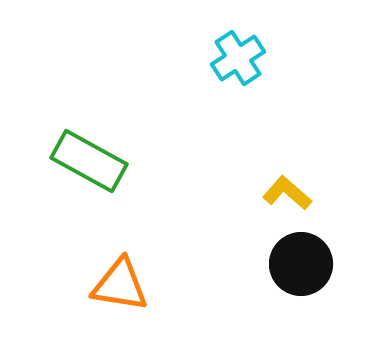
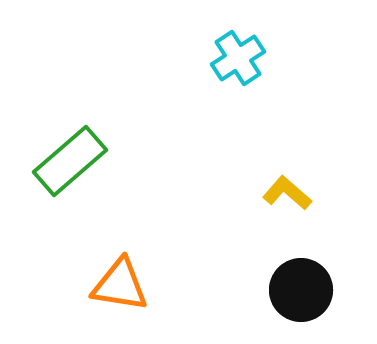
green rectangle: moved 19 px left; rotated 70 degrees counterclockwise
black circle: moved 26 px down
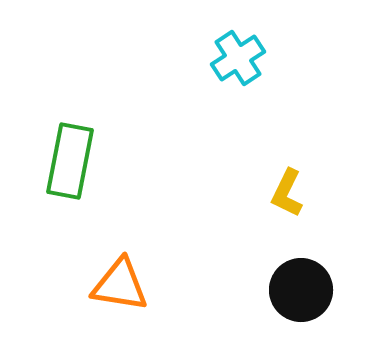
green rectangle: rotated 38 degrees counterclockwise
yellow L-shape: rotated 105 degrees counterclockwise
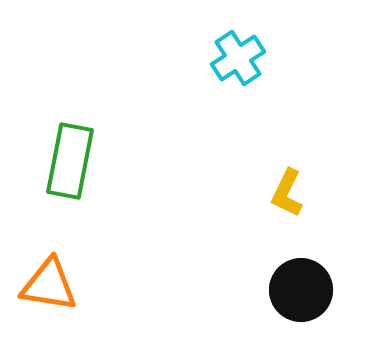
orange triangle: moved 71 px left
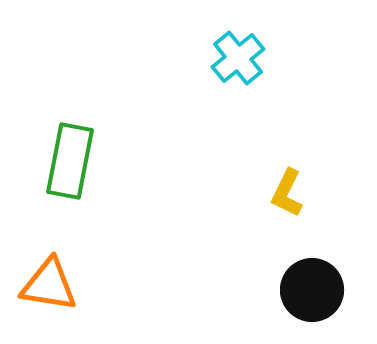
cyan cross: rotated 6 degrees counterclockwise
black circle: moved 11 px right
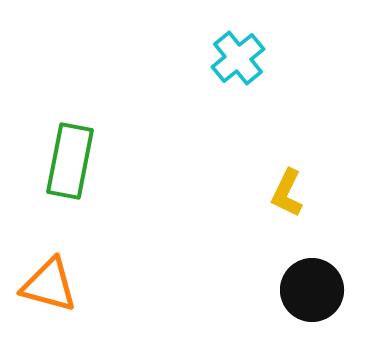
orange triangle: rotated 6 degrees clockwise
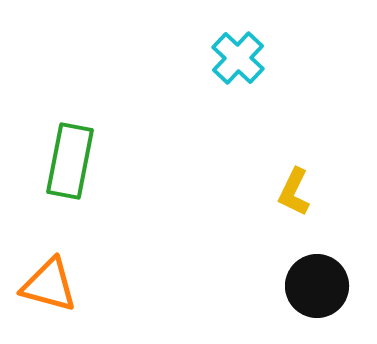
cyan cross: rotated 8 degrees counterclockwise
yellow L-shape: moved 7 px right, 1 px up
black circle: moved 5 px right, 4 px up
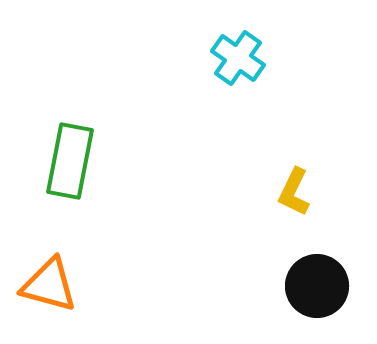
cyan cross: rotated 8 degrees counterclockwise
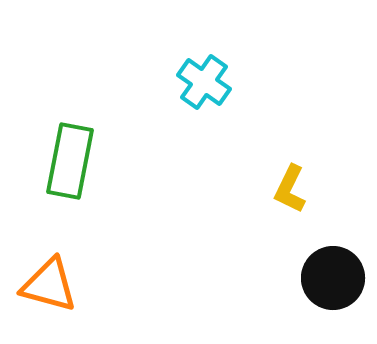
cyan cross: moved 34 px left, 24 px down
yellow L-shape: moved 4 px left, 3 px up
black circle: moved 16 px right, 8 px up
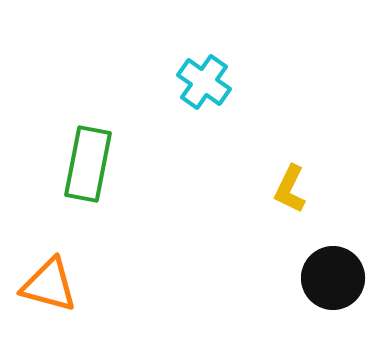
green rectangle: moved 18 px right, 3 px down
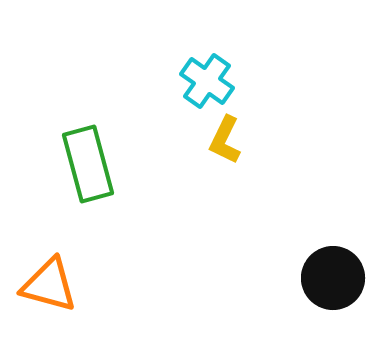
cyan cross: moved 3 px right, 1 px up
green rectangle: rotated 26 degrees counterclockwise
yellow L-shape: moved 65 px left, 49 px up
